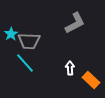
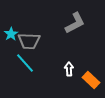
white arrow: moved 1 px left, 1 px down
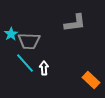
gray L-shape: rotated 20 degrees clockwise
white arrow: moved 25 px left, 1 px up
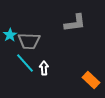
cyan star: moved 1 px left, 1 px down
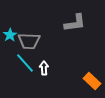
orange rectangle: moved 1 px right, 1 px down
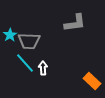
white arrow: moved 1 px left
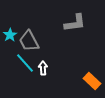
gray trapezoid: rotated 60 degrees clockwise
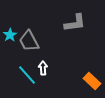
cyan line: moved 2 px right, 12 px down
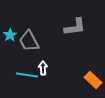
gray L-shape: moved 4 px down
cyan line: rotated 40 degrees counterclockwise
orange rectangle: moved 1 px right, 1 px up
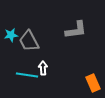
gray L-shape: moved 1 px right, 3 px down
cyan star: moved 1 px right; rotated 24 degrees clockwise
orange rectangle: moved 3 px down; rotated 24 degrees clockwise
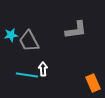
white arrow: moved 1 px down
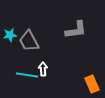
cyan star: moved 1 px left
orange rectangle: moved 1 px left, 1 px down
